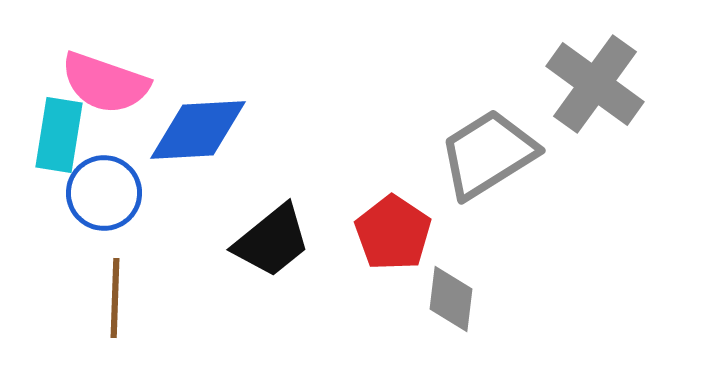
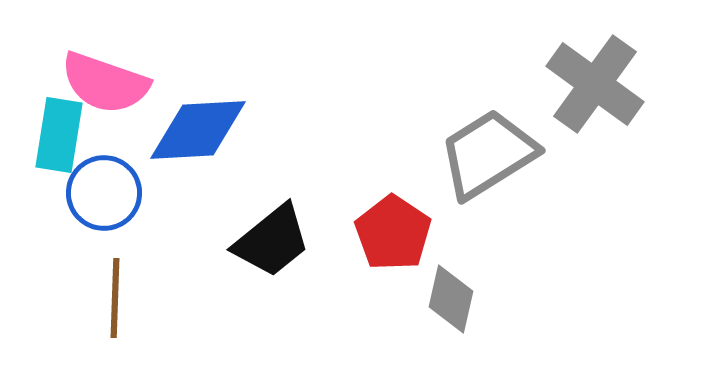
gray diamond: rotated 6 degrees clockwise
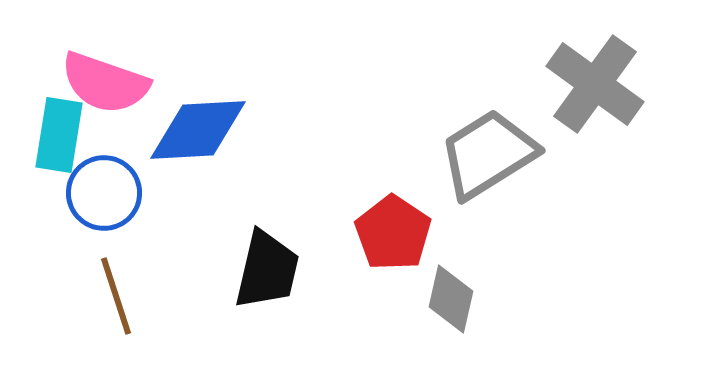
black trapezoid: moved 5 px left, 29 px down; rotated 38 degrees counterclockwise
brown line: moved 1 px right, 2 px up; rotated 20 degrees counterclockwise
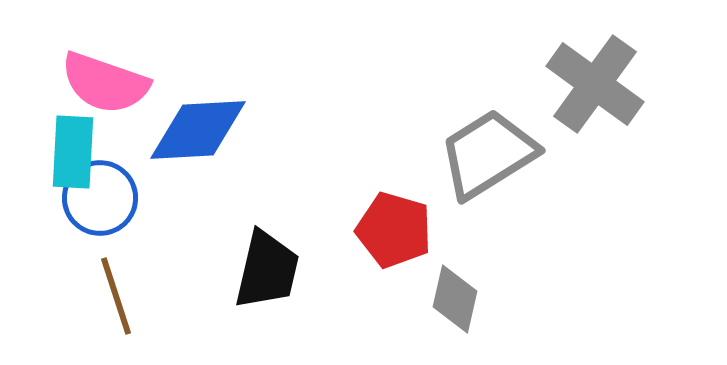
cyan rectangle: moved 14 px right, 17 px down; rotated 6 degrees counterclockwise
blue circle: moved 4 px left, 5 px down
red pentagon: moved 1 px right, 3 px up; rotated 18 degrees counterclockwise
gray diamond: moved 4 px right
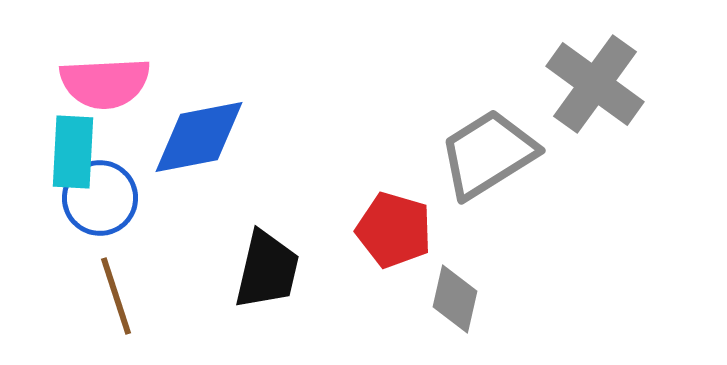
pink semicircle: rotated 22 degrees counterclockwise
blue diamond: moved 1 px right, 7 px down; rotated 8 degrees counterclockwise
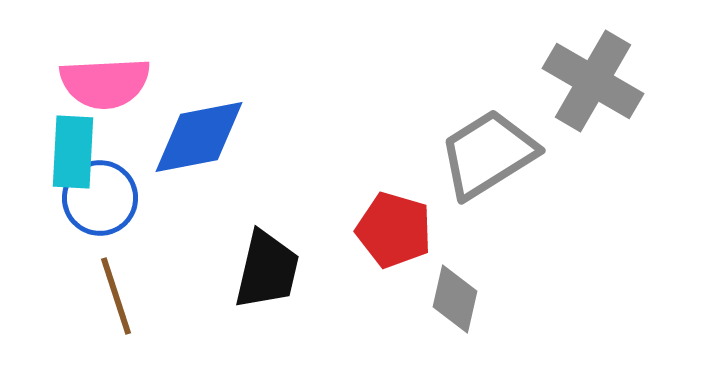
gray cross: moved 2 px left, 3 px up; rotated 6 degrees counterclockwise
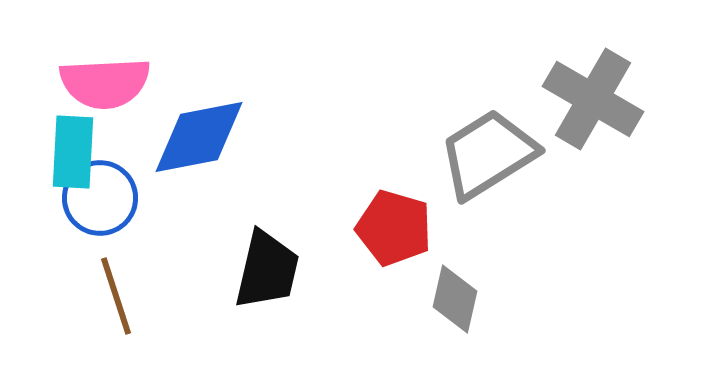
gray cross: moved 18 px down
red pentagon: moved 2 px up
